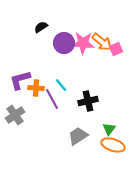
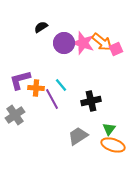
pink star: rotated 15 degrees clockwise
black cross: moved 3 px right
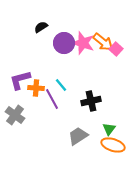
orange arrow: moved 1 px right
pink square: rotated 24 degrees counterclockwise
gray cross: rotated 18 degrees counterclockwise
